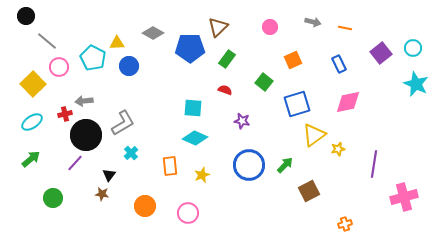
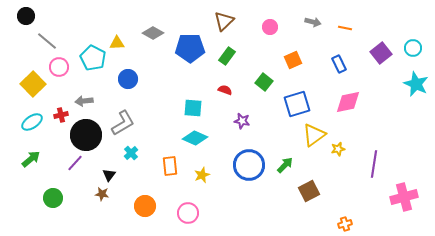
brown triangle at (218, 27): moved 6 px right, 6 px up
green rectangle at (227, 59): moved 3 px up
blue circle at (129, 66): moved 1 px left, 13 px down
red cross at (65, 114): moved 4 px left, 1 px down
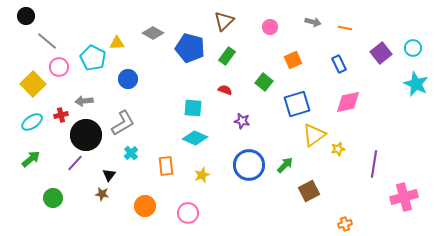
blue pentagon at (190, 48): rotated 16 degrees clockwise
orange rectangle at (170, 166): moved 4 px left
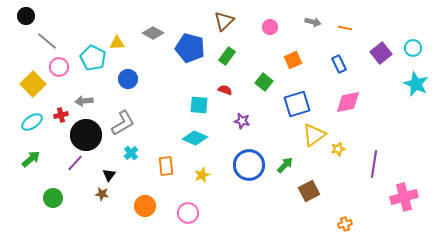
cyan square at (193, 108): moved 6 px right, 3 px up
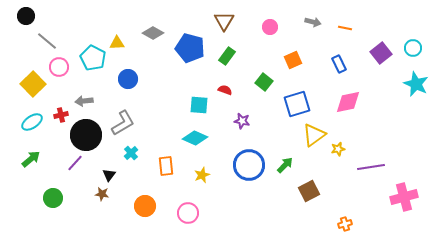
brown triangle at (224, 21): rotated 15 degrees counterclockwise
purple line at (374, 164): moved 3 px left, 3 px down; rotated 72 degrees clockwise
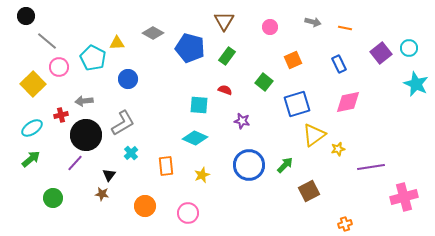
cyan circle at (413, 48): moved 4 px left
cyan ellipse at (32, 122): moved 6 px down
